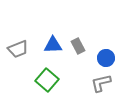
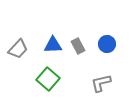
gray trapezoid: rotated 25 degrees counterclockwise
blue circle: moved 1 px right, 14 px up
green square: moved 1 px right, 1 px up
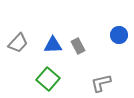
blue circle: moved 12 px right, 9 px up
gray trapezoid: moved 6 px up
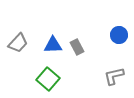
gray rectangle: moved 1 px left, 1 px down
gray L-shape: moved 13 px right, 7 px up
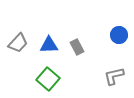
blue triangle: moved 4 px left
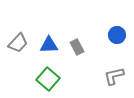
blue circle: moved 2 px left
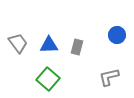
gray trapezoid: rotated 80 degrees counterclockwise
gray rectangle: rotated 42 degrees clockwise
gray L-shape: moved 5 px left, 1 px down
